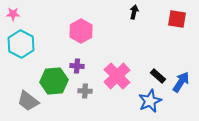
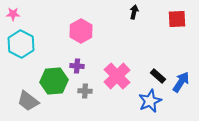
red square: rotated 12 degrees counterclockwise
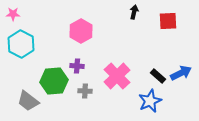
red square: moved 9 px left, 2 px down
blue arrow: moved 9 px up; rotated 30 degrees clockwise
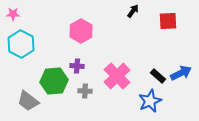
black arrow: moved 1 px left, 1 px up; rotated 24 degrees clockwise
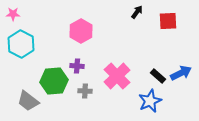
black arrow: moved 4 px right, 1 px down
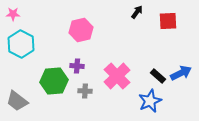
pink hexagon: moved 1 px up; rotated 15 degrees clockwise
gray trapezoid: moved 11 px left
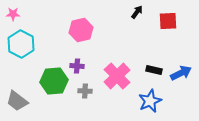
black rectangle: moved 4 px left, 6 px up; rotated 28 degrees counterclockwise
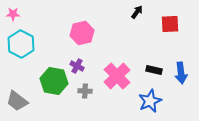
red square: moved 2 px right, 3 px down
pink hexagon: moved 1 px right, 3 px down
purple cross: rotated 24 degrees clockwise
blue arrow: rotated 110 degrees clockwise
green hexagon: rotated 16 degrees clockwise
